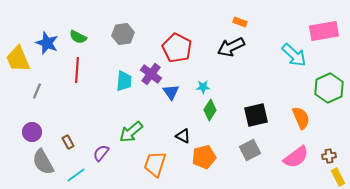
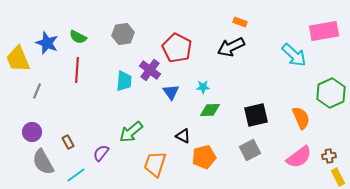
purple cross: moved 1 px left, 4 px up
green hexagon: moved 2 px right, 5 px down
green diamond: rotated 55 degrees clockwise
pink semicircle: moved 3 px right
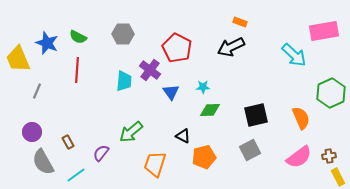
gray hexagon: rotated 10 degrees clockwise
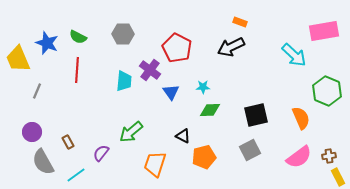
green hexagon: moved 4 px left, 2 px up; rotated 12 degrees counterclockwise
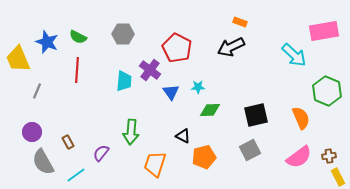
blue star: moved 1 px up
cyan star: moved 5 px left
green arrow: rotated 45 degrees counterclockwise
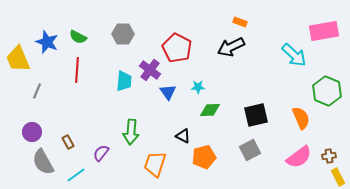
blue triangle: moved 3 px left
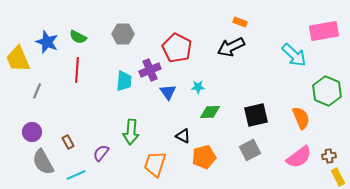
purple cross: rotated 30 degrees clockwise
green diamond: moved 2 px down
cyan line: rotated 12 degrees clockwise
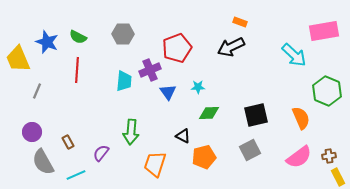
red pentagon: rotated 24 degrees clockwise
green diamond: moved 1 px left, 1 px down
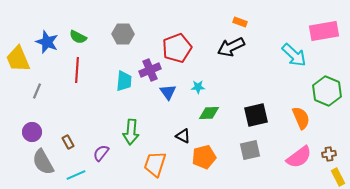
gray square: rotated 15 degrees clockwise
brown cross: moved 2 px up
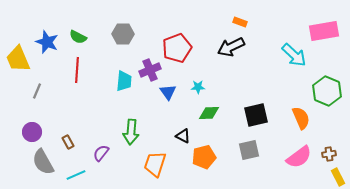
gray square: moved 1 px left
